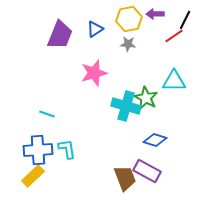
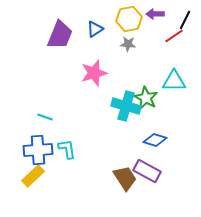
cyan line: moved 2 px left, 3 px down
brown trapezoid: rotated 12 degrees counterclockwise
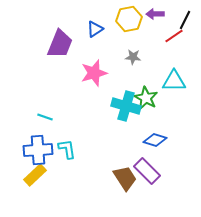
purple trapezoid: moved 9 px down
gray star: moved 5 px right, 13 px down
purple rectangle: rotated 16 degrees clockwise
yellow rectangle: moved 2 px right, 1 px up
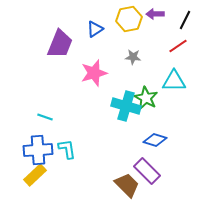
red line: moved 4 px right, 10 px down
brown trapezoid: moved 2 px right, 7 px down; rotated 12 degrees counterclockwise
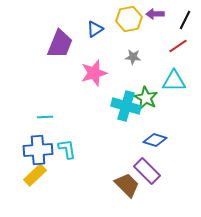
cyan line: rotated 21 degrees counterclockwise
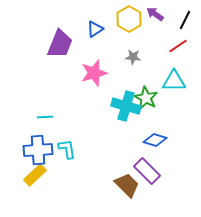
purple arrow: rotated 36 degrees clockwise
yellow hexagon: rotated 20 degrees counterclockwise
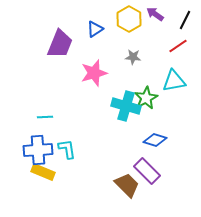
cyan triangle: rotated 10 degrees counterclockwise
green star: rotated 15 degrees clockwise
yellow rectangle: moved 8 px right, 3 px up; rotated 65 degrees clockwise
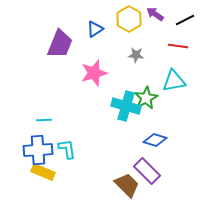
black line: rotated 36 degrees clockwise
red line: rotated 42 degrees clockwise
gray star: moved 3 px right, 2 px up
cyan line: moved 1 px left, 3 px down
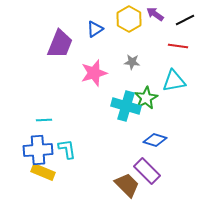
gray star: moved 4 px left, 7 px down
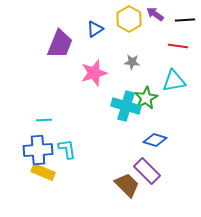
black line: rotated 24 degrees clockwise
